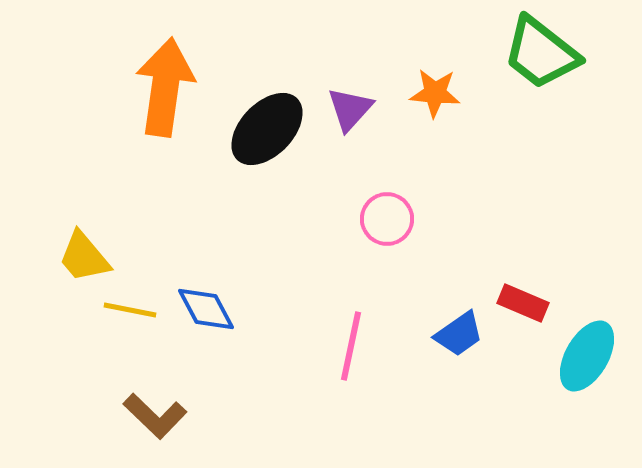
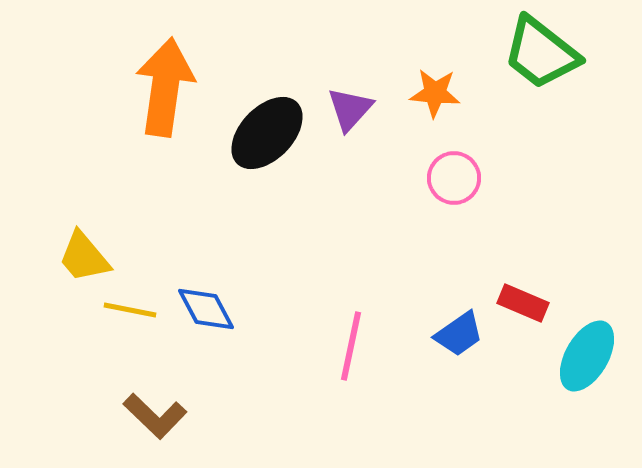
black ellipse: moved 4 px down
pink circle: moved 67 px right, 41 px up
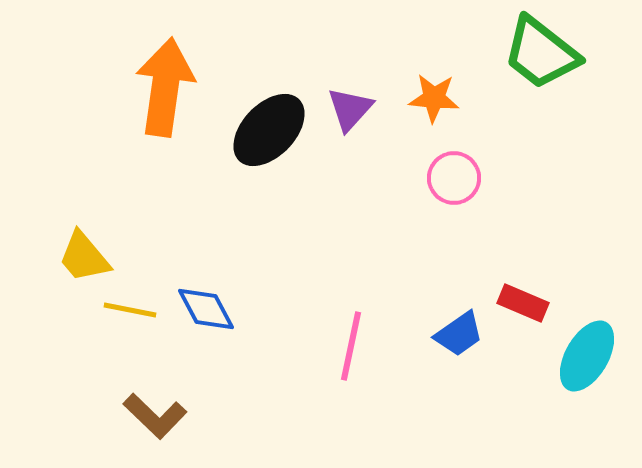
orange star: moved 1 px left, 5 px down
black ellipse: moved 2 px right, 3 px up
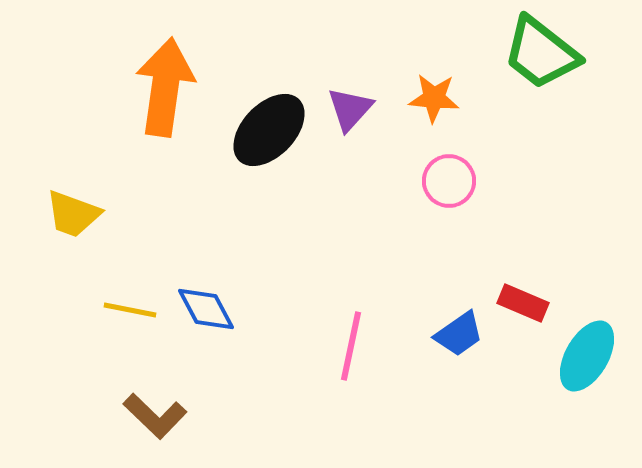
pink circle: moved 5 px left, 3 px down
yellow trapezoid: moved 11 px left, 43 px up; rotated 30 degrees counterclockwise
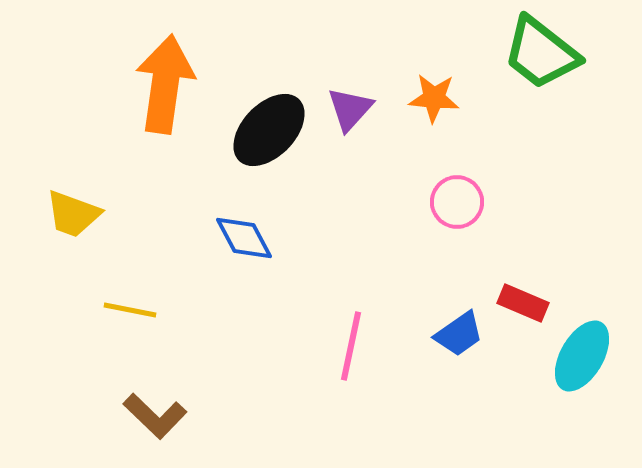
orange arrow: moved 3 px up
pink circle: moved 8 px right, 21 px down
blue diamond: moved 38 px right, 71 px up
cyan ellipse: moved 5 px left
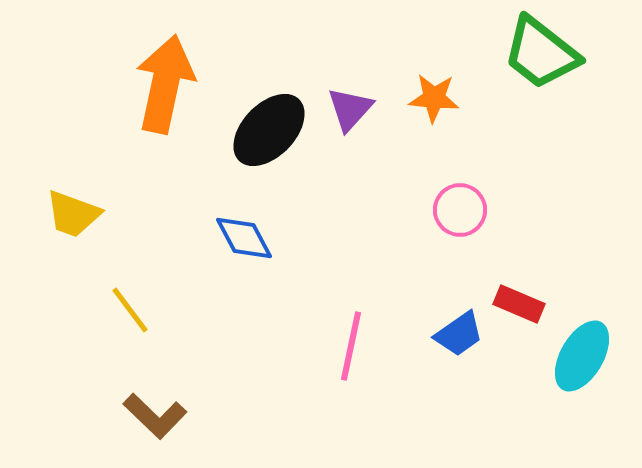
orange arrow: rotated 4 degrees clockwise
pink circle: moved 3 px right, 8 px down
red rectangle: moved 4 px left, 1 px down
yellow line: rotated 42 degrees clockwise
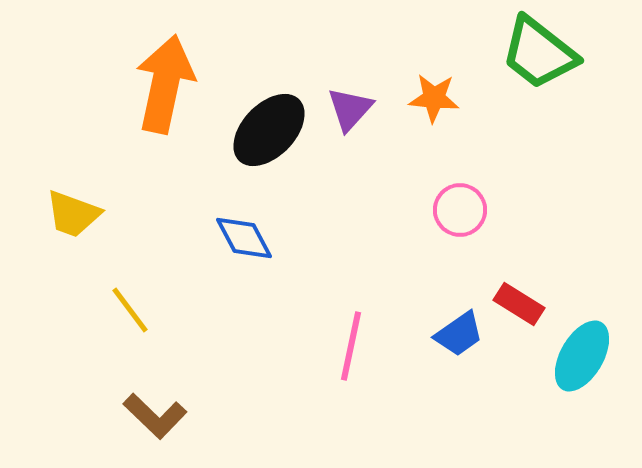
green trapezoid: moved 2 px left
red rectangle: rotated 9 degrees clockwise
